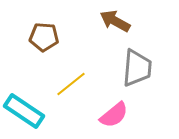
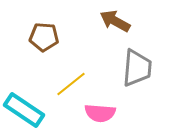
cyan rectangle: moved 1 px up
pink semicircle: moved 14 px left, 2 px up; rotated 44 degrees clockwise
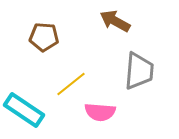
gray trapezoid: moved 2 px right, 3 px down
pink semicircle: moved 1 px up
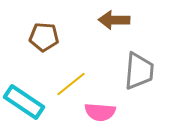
brown arrow: moved 1 px left, 1 px up; rotated 28 degrees counterclockwise
cyan rectangle: moved 8 px up
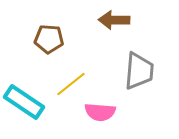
brown pentagon: moved 5 px right, 2 px down
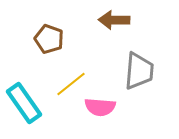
brown pentagon: rotated 16 degrees clockwise
cyan rectangle: moved 1 px down; rotated 21 degrees clockwise
pink semicircle: moved 5 px up
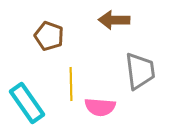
brown pentagon: moved 3 px up
gray trapezoid: moved 1 px right; rotated 12 degrees counterclockwise
yellow line: rotated 52 degrees counterclockwise
cyan rectangle: moved 3 px right
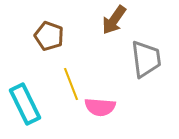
brown arrow: rotated 56 degrees counterclockwise
gray trapezoid: moved 6 px right, 12 px up
yellow line: rotated 20 degrees counterclockwise
cyan rectangle: moved 2 px left, 1 px down; rotated 9 degrees clockwise
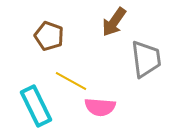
brown arrow: moved 2 px down
yellow line: moved 3 px up; rotated 40 degrees counterclockwise
cyan rectangle: moved 11 px right, 2 px down
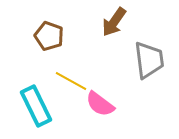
gray trapezoid: moved 3 px right, 1 px down
pink semicircle: moved 3 px up; rotated 32 degrees clockwise
